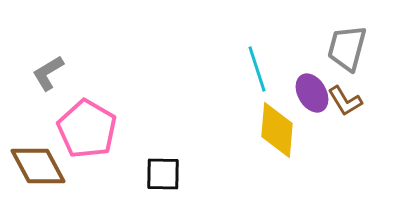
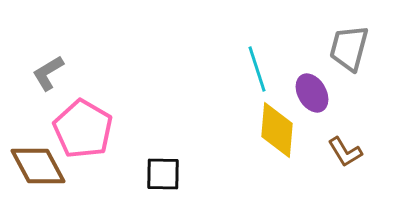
gray trapezoid: moved 2 px right
brown L-shape: moved 51 px down
pink pentagon: moved 4 px left
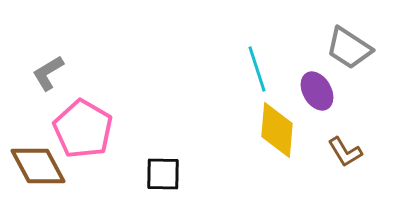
gray trapezoid: rotated 72 degrees counterclockwise
purple ellipse: moved 5 px right, 2 px up
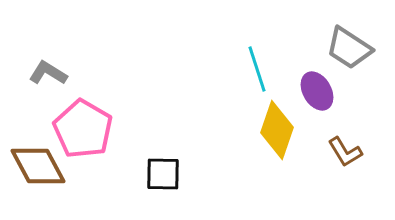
gray L-shape: rotated 63 degrees clockwise
yellow diamond: rotated 14 degrees clockwise
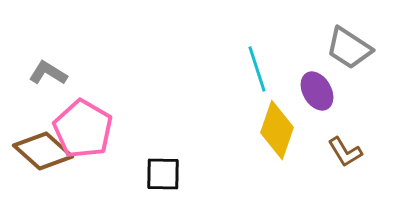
brown diamond: moved 5 px right, 15 px up; rotated 20 degrees counterclockwise
